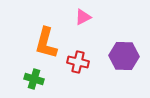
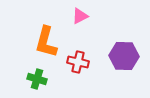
pink triangle: moved 3 px left, 1 px up
orange L-shape: moved 1 px up
green cross: moved 3 px right
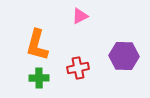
orange L-shape: moved 9 px left, 3 px down
red cross: moved 6 px down; rotated 25 degrees counterclockwise
green cross: moved 2 px right, 1 px up; rotated 18 degrees counterclockwise
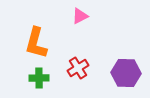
orange L-shape: moved 1 px left, 2 px up
purple hexagon: moved 2 px right, 17 px down
red cross: rotated 20 degrees counterclockwise
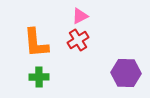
orange L-shape: rotated 20 degrees counterclockwise
red cross: moved 28 px up
green cross: moved 1 px up
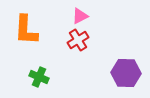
orange L-shape: moved 10 px left, 13 px up; rotated 8 degrees clockwise
green cross: rotated 24 degrees clockwise
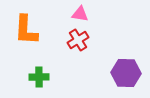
pink triangle: moved 2 px up; rotated 36 degrees clockwise
green cross: rotated 24 degrees counterclockwise
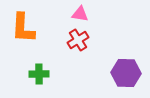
orange L-shape: moved 3 px left, 2 px up
green cross: moved 3 px up
